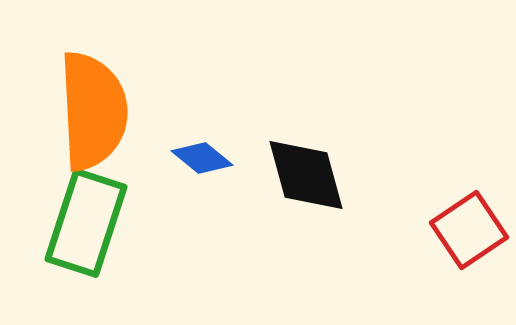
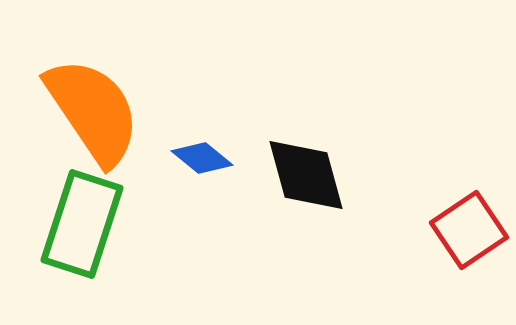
orange semicircle: rotated 31 degrees counterclockwise
green rectangle: moved 4 px left, 1 px down
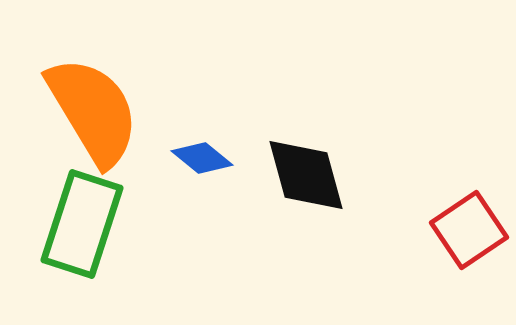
orange semicircle: rotated 3 degrees clockwise
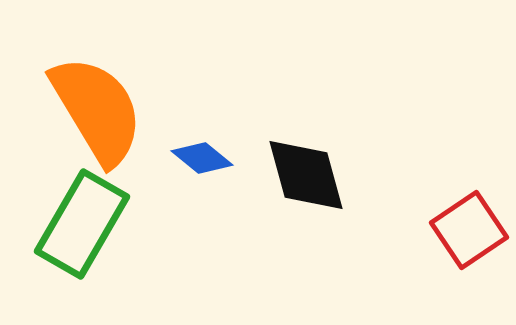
orange semicircle: moved 4 px right, 1 px up
green rectangle: rotated 12 degrees clockwise
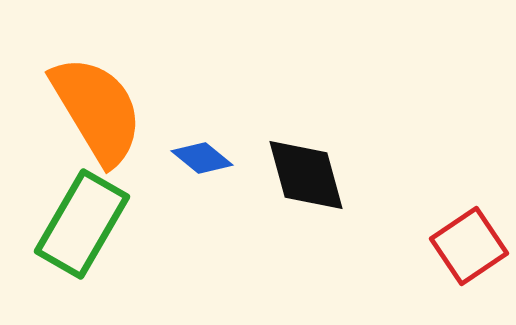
red square: moved 16 px down
